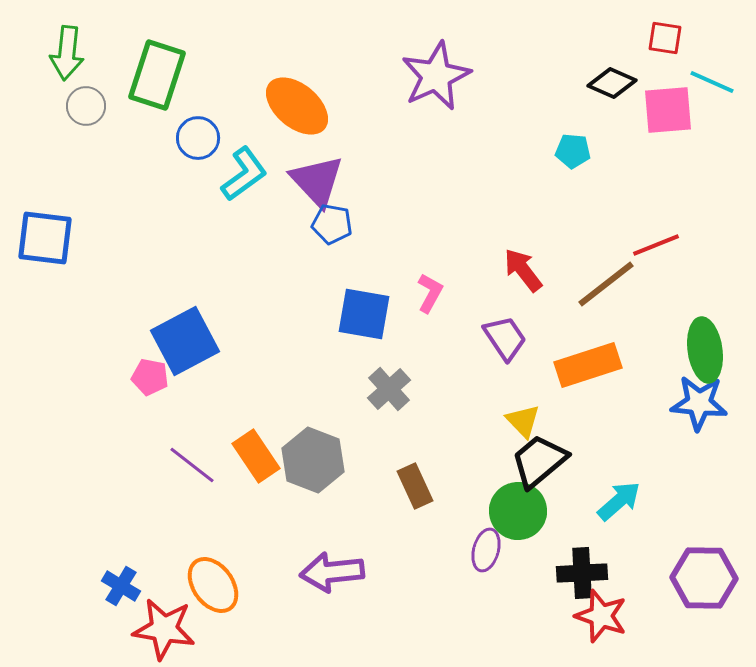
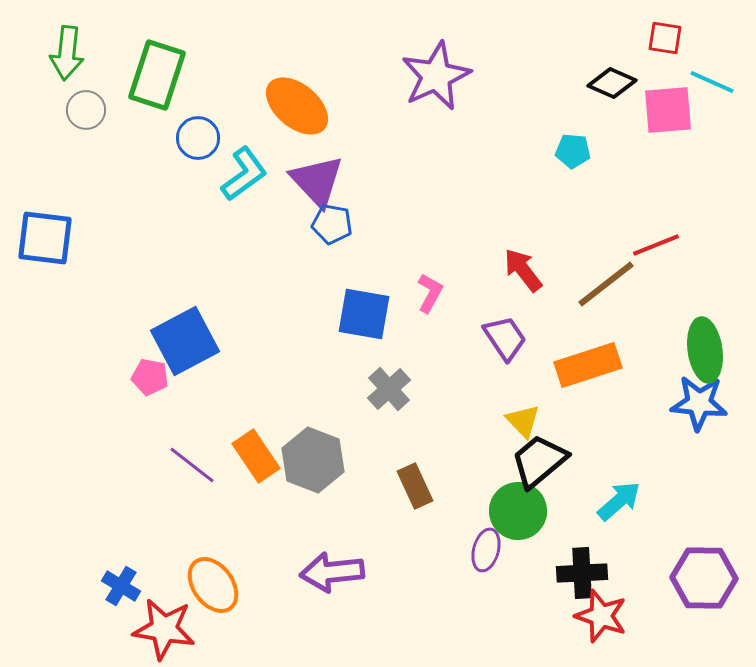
gray circle at (86, 106): moved 4 px down
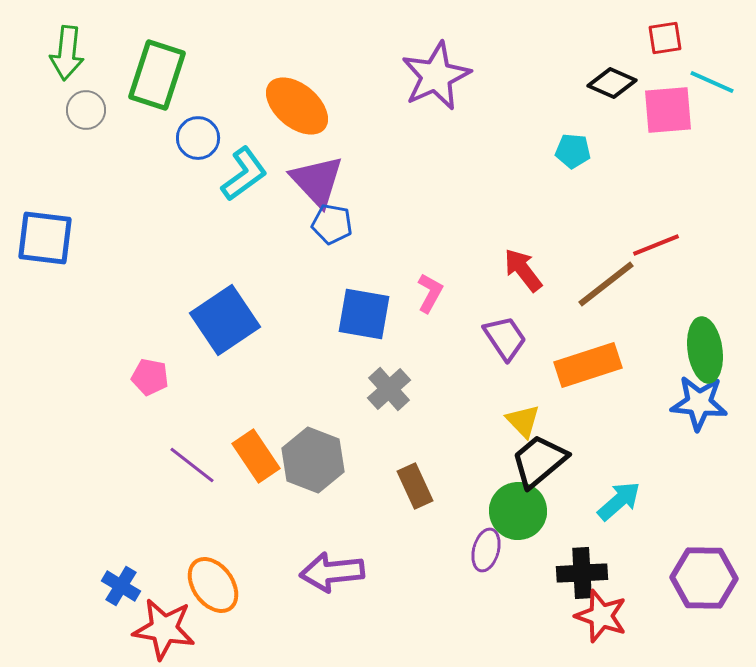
red square at (665, 38): rotated 18 degrees counterclockwise
blue square at (185, 341): moved 40 px right, 21 px up; rotated 6 degrees counterclockwise
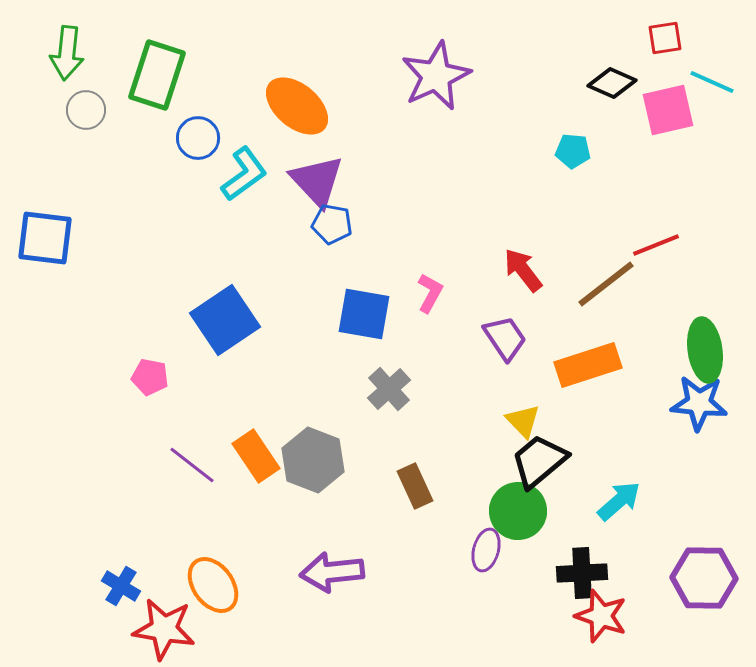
pink square at (668, 110): rotated 8 degrees counterclockwise
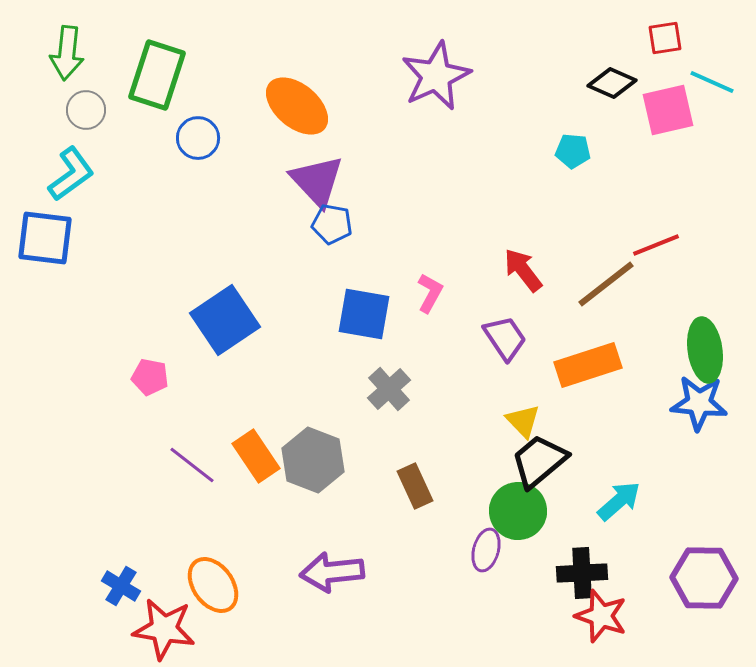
cyan L-shape at (244, 174): moved 173 px left
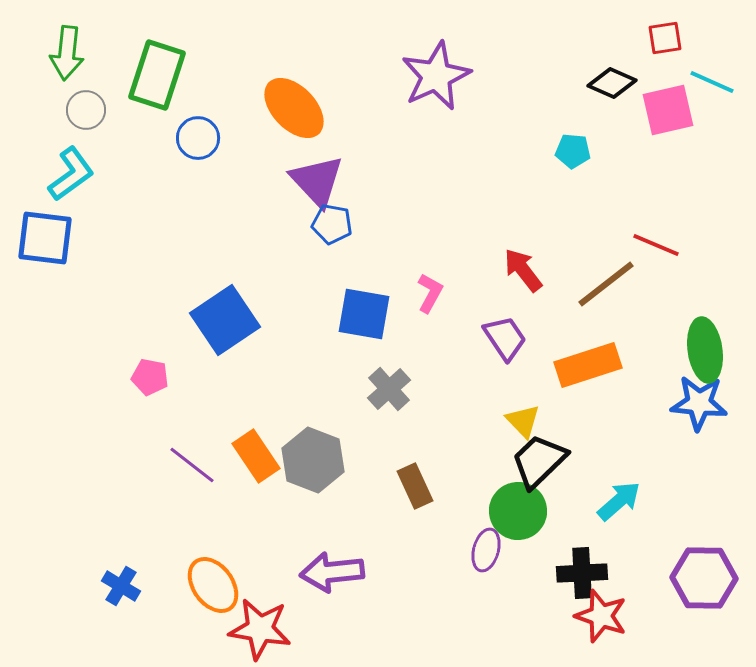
orange ellipse at (297, 106): moved 3 px left, 2 px down; rotated 6 degrees clockwise
red line at (656, 245): rotated 45 degrees clockwise
black trapezoid at (539, 461): rotated 4 degrees counterclockwise
red star at (164, 629): moved 96 px right
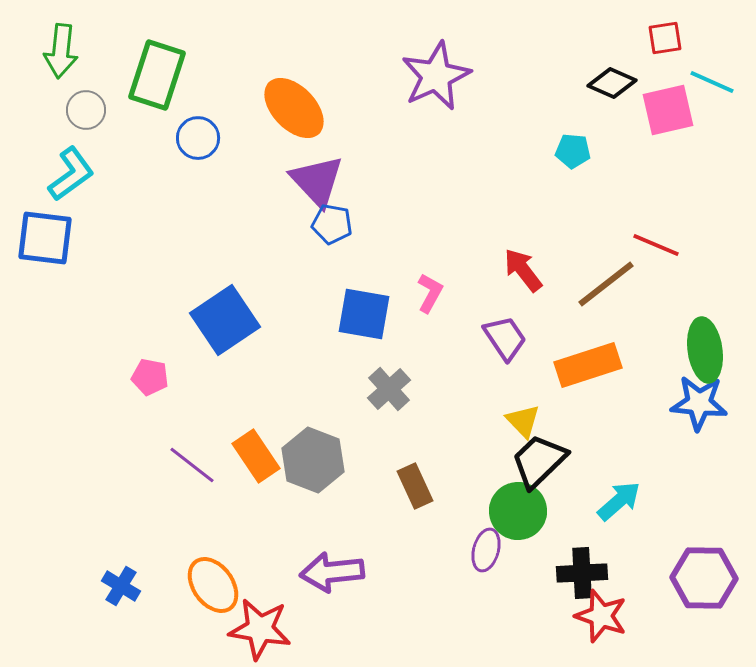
green arrow at (67, 53): moved 6 px left, 2 px up
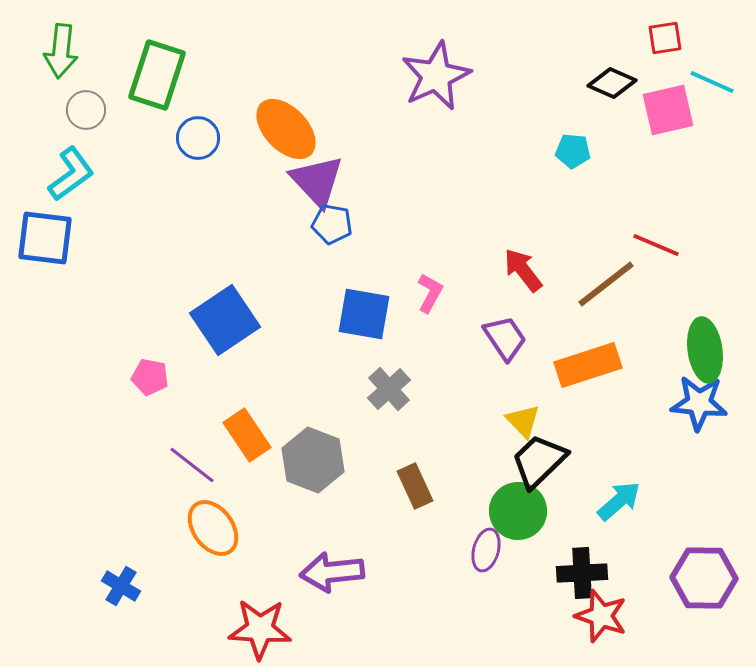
orange ellipse at (294, 108): moved 8 px left, 21 px down
orange rectangle at (256, 456): moved 9 px left, 21 px up
orange ellipse at (213, 585): moved 57 px up
red star at (260, 629): rotated 6 degrees counterclockwise
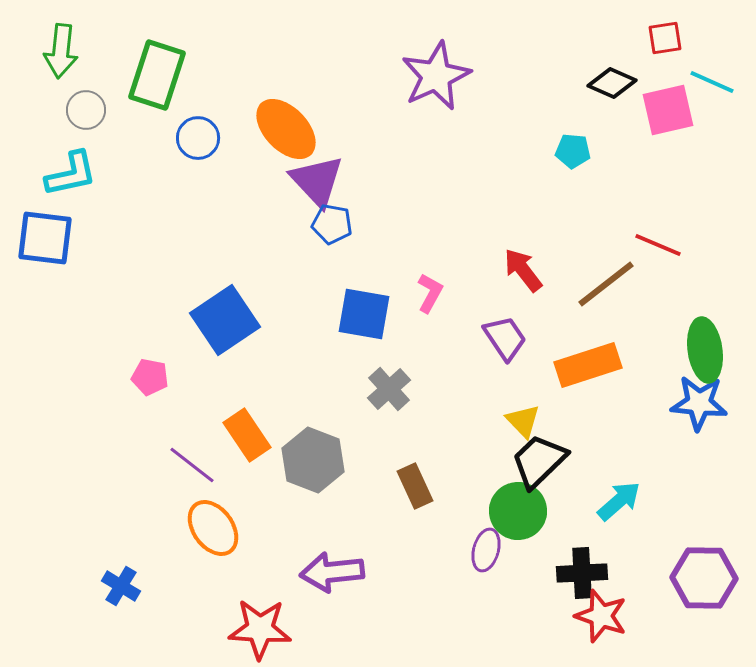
cyan L-shape at (71, 174): rotated 24 degrees clockwise
red line at (656, 245): moved 2 px right
